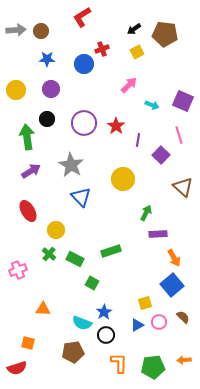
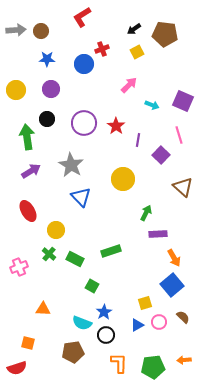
pink cross at (18, 270): moved 1 px right, 3 px up
green square at (92, 283): moved 3 px down
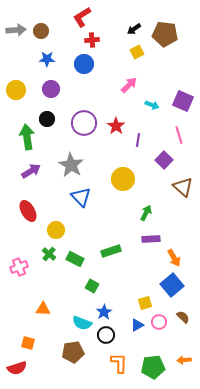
red cross at (102, 49): moved 10 px left, 9 px up; rotated 16 degrees clockwise
purple square at (161, 155): moved 3 px right, 5 px down
purple rectangle at (158, 234): moved 7 px left, 5 px down
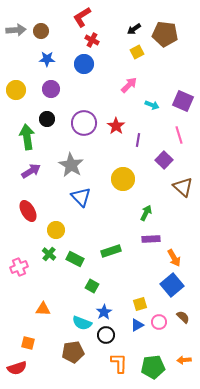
red cross at (92, 40): rotated 32 degrees clockwise
yellow square at (145, 303): moved 5 px left, 1 px down
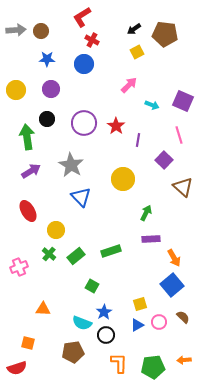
green rectangle at (75, 259): moved 1 px right, 3 px up; rotated 66 degrees counterclockwise
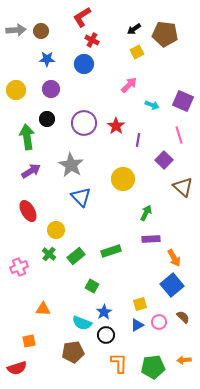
orange square at (28, 343): moved 1 px right, 2 px up; rotated 24 degrees counterclockwise
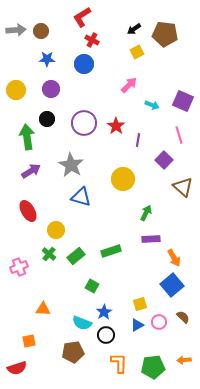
blue triangle at (81, 197): rotated 30 degrees counterclockwise
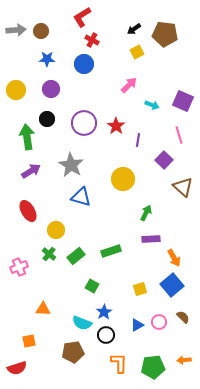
yellow square at (140, 304): moved 15 px up
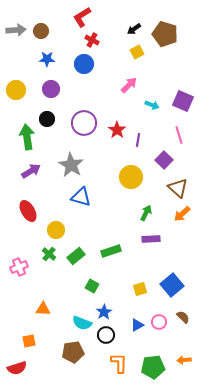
brown pentagon at (165, 34): rotated 10 degrees clockwise
red star at (116, 126): moved 1 px right, 4 px down
yellow circle at (123, 179): moved 8 px right, 2 px up
brown triangle at (183, 187): moved 5 px left, 1 px down
orange arrow at (174, 258): moved 8 px right, 44 px up; rotated 78 degrees clockwise
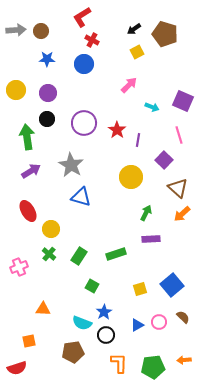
purple circle at (51, 89): moved 3 px left, 4 px down
cyan arrow at (152, 105): moved 2 px down
yellow circle at (56, 230): moved 5 px left, 1 px up
green rectangle at (111, 251): moved 5 px right, 3 px down
green rectangle at (76, 256): moved 3 px right; rotated 18 degrees counterclockwise
